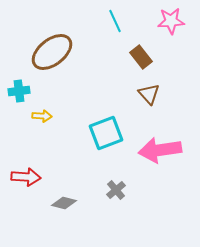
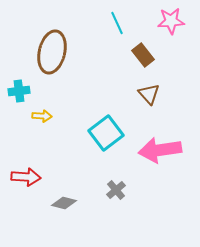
cyan line: moved 2 px right, 2 px down
brown ellipse: rotated 39 degrees counterclockwise
brown rectangle: moved 2 px right, 2 px up
cyan square: rotated 16 degrees counterclockwise
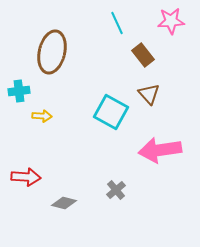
cyan square: moved 5 px right, 21 px up; rotated 24 degrees counterclockwise
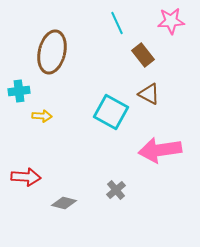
brown triangle: rotated 20 degrees counterclockwise
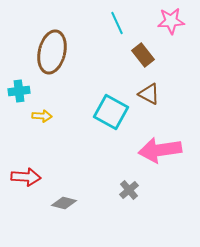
gray cross: moved 13 px right
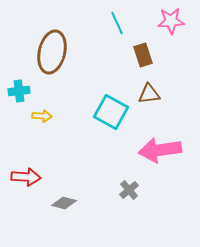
brown rectangle: rotated 20 degrees clockwise
brown triangle: rotated 35 degrees counterclockwise
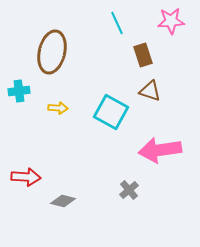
brown triangle: moved 1 px right, 3 px up; rotated 25 degrees clockwise
yellow arrow: moved 16 px right, 8 px up
gray diamond: moved 1 px left, 2 px up
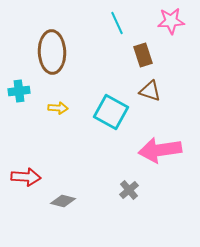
brown ellipse: rotated 15 degrees counterclockwise
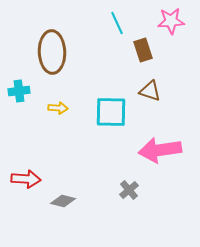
brown rectangle: moved 5 px up
cyan square: rotated 28 degrees counterclockwise
red arrow: moved 2 px down
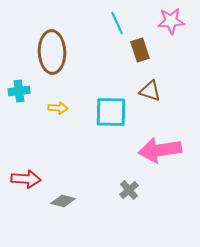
brown rectangle: moved 3 px left
